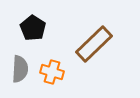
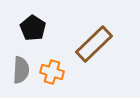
gray semicircle: moved 1 px right, 1 px down
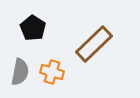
gray semicircle: moved 1 px left, 2 px down; rotated 8 degrees clockwise
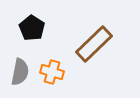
black pentagon: moved 1 px left
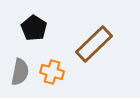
black pentagon: moved 2 px right
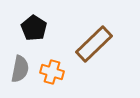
gray semicircle: moved 3 px up
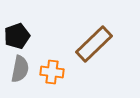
black pentagon: moved 17 px left, 8 px down; rotated 20 degrees clockwise
orange cross: rotated 10 degrees counterclockwise
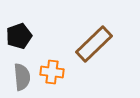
black pentagon: moved 2 px right
gray semicircle: moved 2 px right, 8 px down; rotated 16 degrees counterclockwise
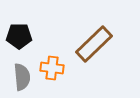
black pentagon: rotated 20 degrees clockwise
orange cross: moved 4 px up
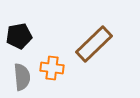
black pentagon: rotated 10 degrees counterclockwise
